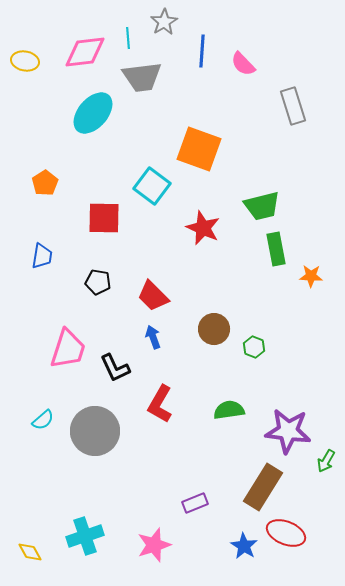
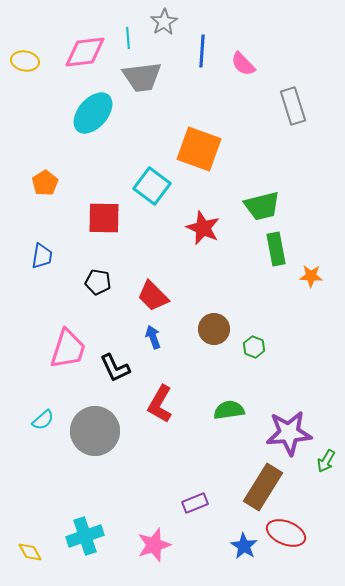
purple star: moved 1 px right, 2 px down; rotated 12 degrees counterclockwise
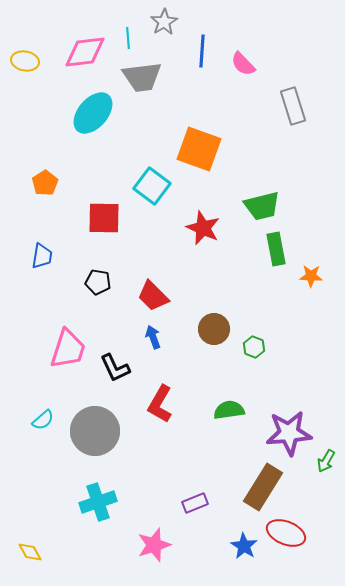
cyan cross: moved 13 px right, 34 px up
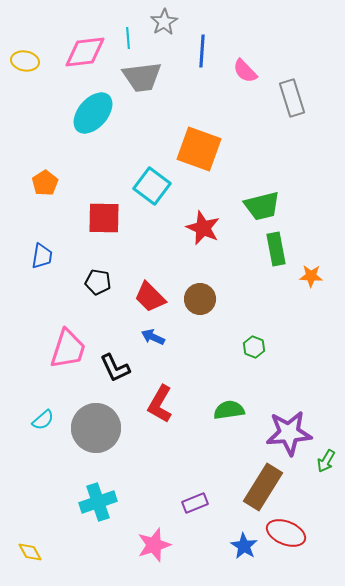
pink semicircle: moved 2 px right, 7 px down
gray rectangle: moved 1 px left, 8 px up
red trapezoid: moved 3 px left, 1 px down
brown circle: moved 14 px left, 30 px up
blue arrow: rotated 45 degrees counterclockwise
gray circle: moved 1 px right, 3 px up
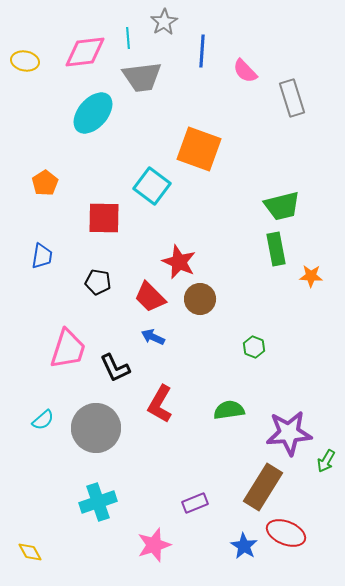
green trapezoid: moved 20 px right
red star: moved 24 px left, 34 px down
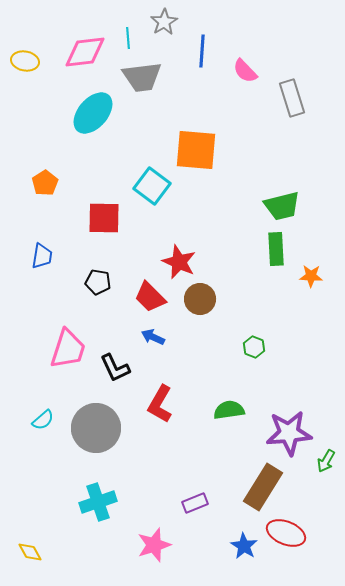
orange square: moved 3 px left, 1 px down; rotated 15 degrees counterclockwise
green rectangle: rotated 8 degrees clockwise
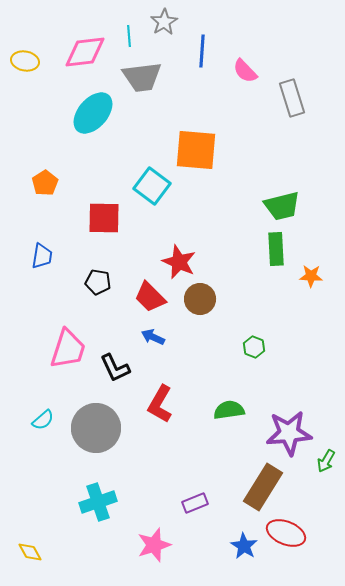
cyan line: moved 1 px right, 2 px up
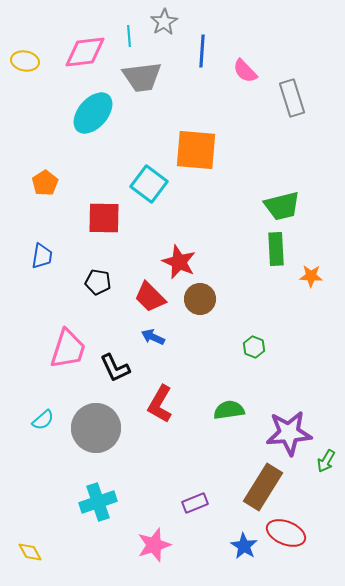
cyan square: moved 3 px left, 2 px up
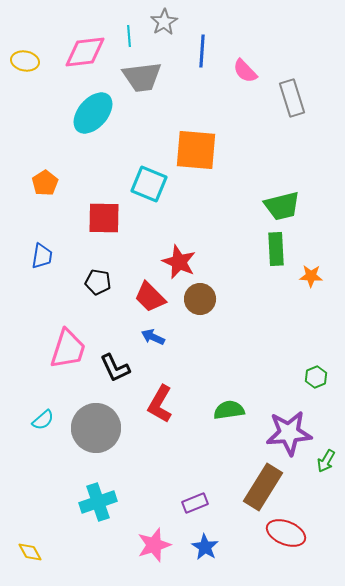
cyan square: rotated 15 degrees counterclockwise
green hexagon: moved 62 px right, 30 px down; rotated 15 degrees clockwise
blue star: moved 39 px left, 1 px down
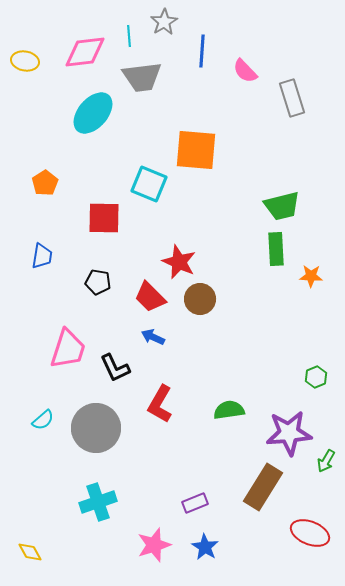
red ellipse: moved 24 px right
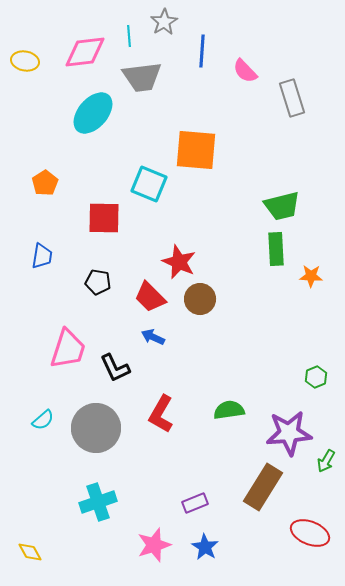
red L-shape: moved 1 px right, 10 px down
